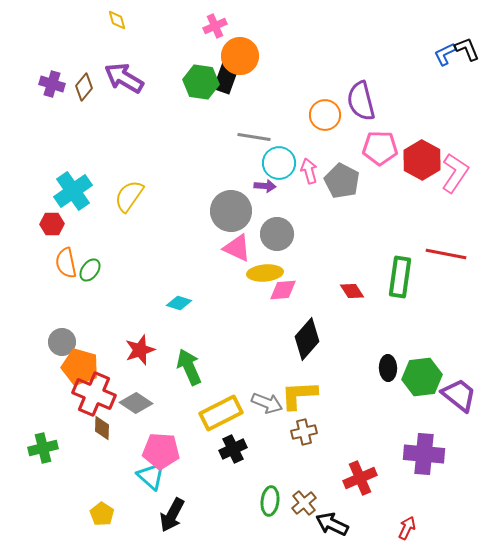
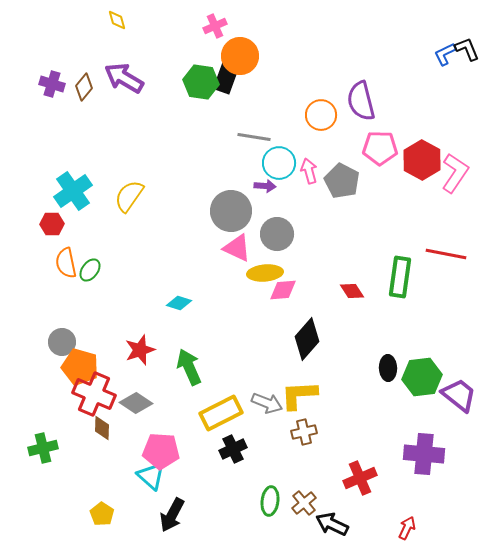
orange circle at (325, 115): moved 4 px left
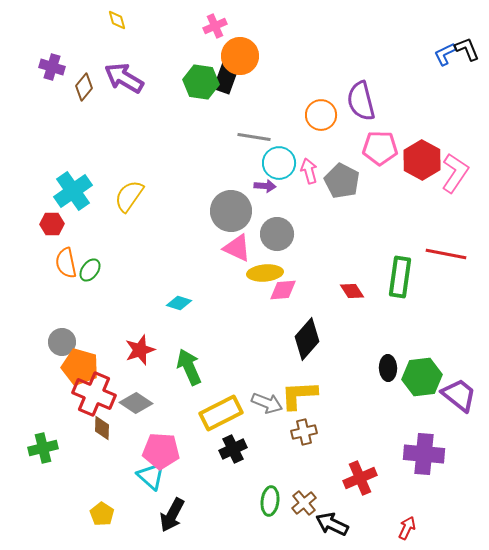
purple cross at (52, 84): moved 17 px up
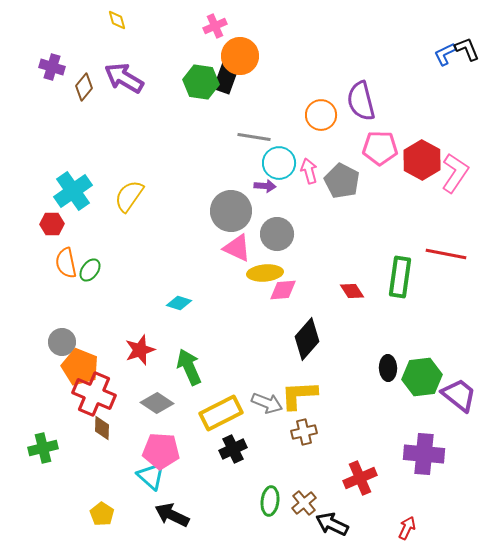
orange pentagon at (80, 367): rotated 6 degrees clockwise
gray diamond at (136, 403): moved 21 px right
black arrow at (172, 515): rotated 88 degrees clockwise
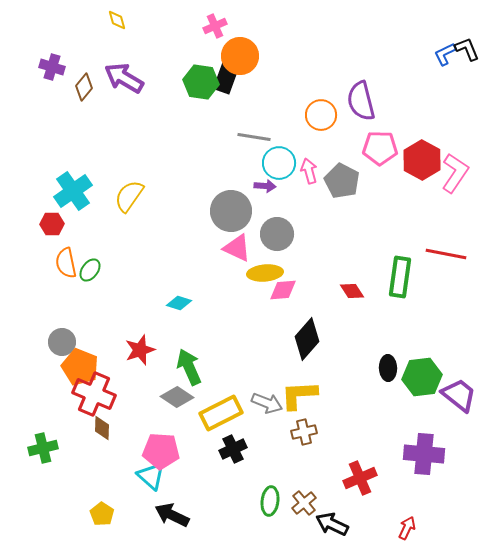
gray diamond at (157, 403): moved 20 px right, 6 px up
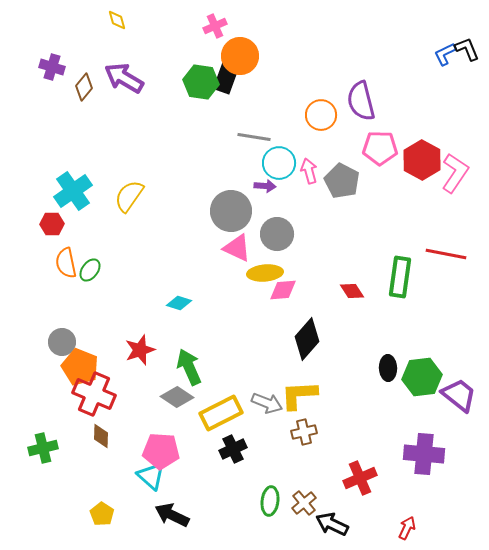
brown diamond at (102, 428): moved 1 px left, 8 px down
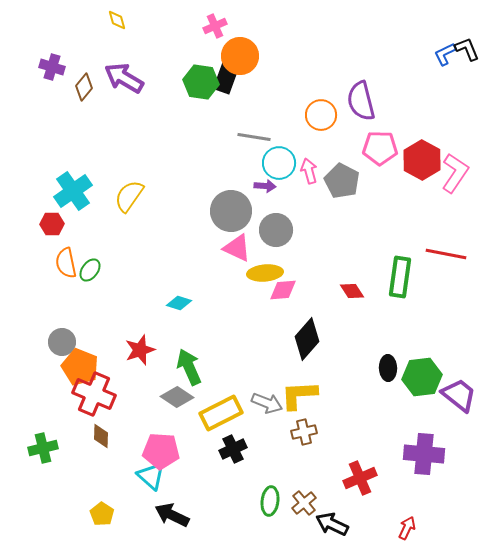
gray circle at (277, 234): moved 1 px left, 4 px up
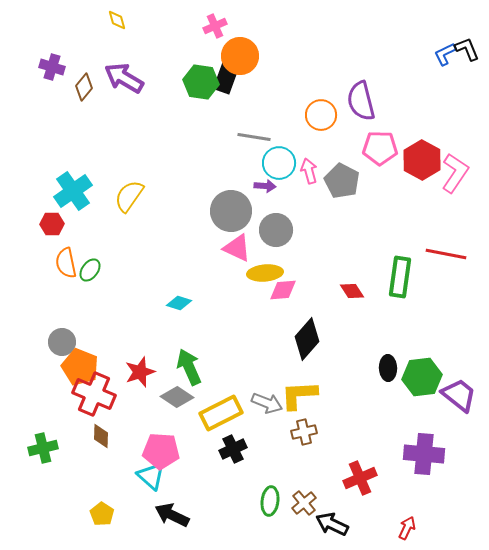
red star at (140, 350): moved 22 px down
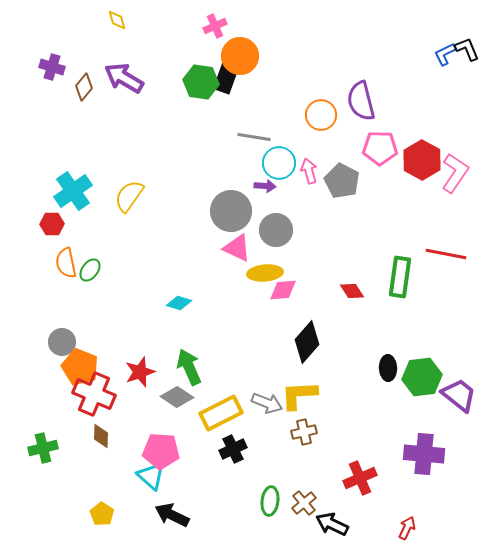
black diamond at (307, 339): moved 3 px down
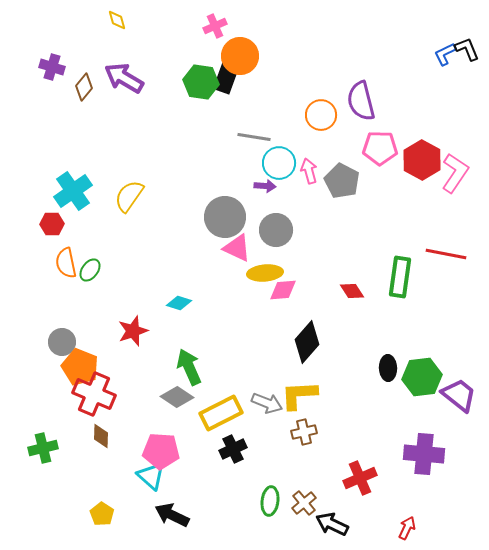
gray circle at (231, 211): moved 6 px left, 6 px down
red star at (140, 372): moved 7 px left, 41 px up
